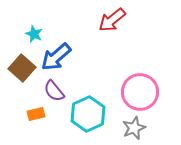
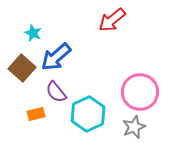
cyan star: moved 1 px left, 1 px up
purple semicircle: moved 2 px right, 1 px down
gray star: moved 1 px up
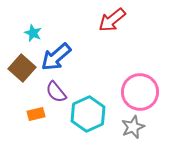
gray star: moved 1 px left
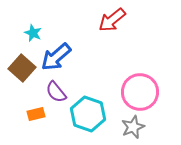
cyan hexagon: rotated 16 degrees counterclockwise
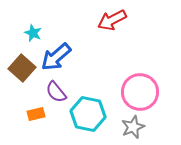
red arrow: rotated 12 degrees clockwise
cyan hexagon: rotated 8 degrees counterclockwise
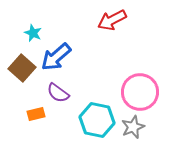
purple semicircle: moved 2 px right, 1 px down; rotated 15 degrees counterclockwise
cyan hexagon: moved 9 px right, 6 px down
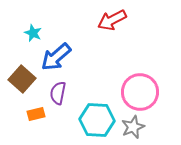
brown square: moved 11 px down
purple semicircle: rotated 65 degrees clockwise
cyan hexagon: rotated 8 degrees counterclockwise
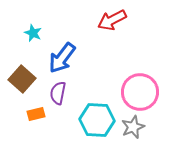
blue arrow: moved 6 px right, 1 px down; rotated 12 degrees counterclockwise
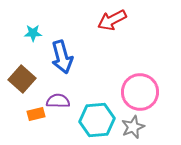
cyan star: rotated 24 degrees counterclockwise
blue arrow: moved 1 px up; rotated 52 degrees counterclockwise
purple semicircle: moved 8 px down; rotated 80 degrees clockwise
cyan hexagon: rotated 8 degrees counterclockwise
